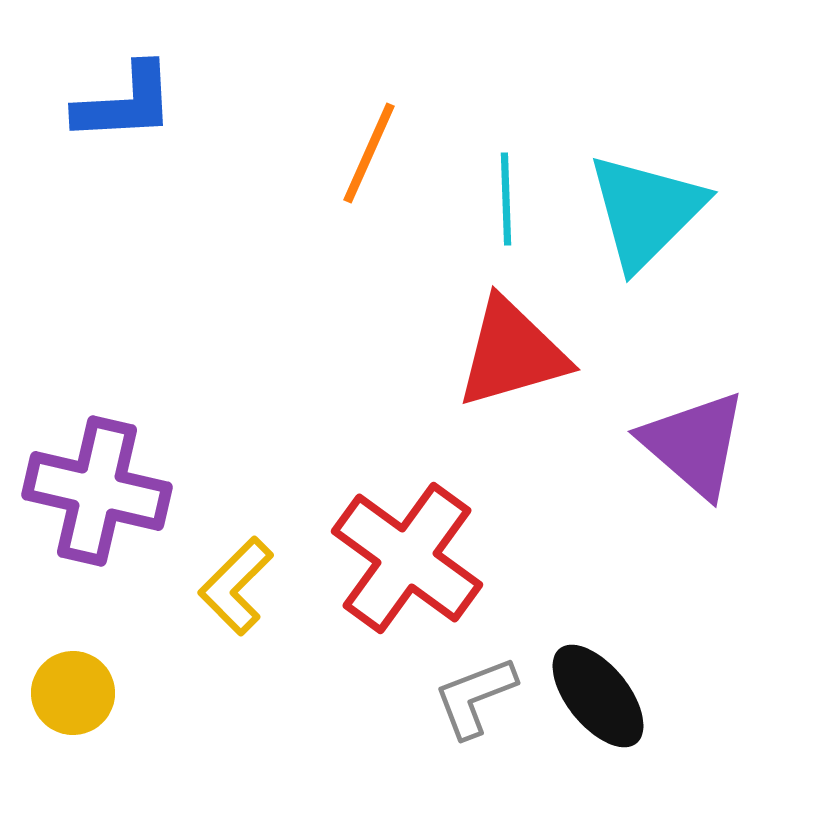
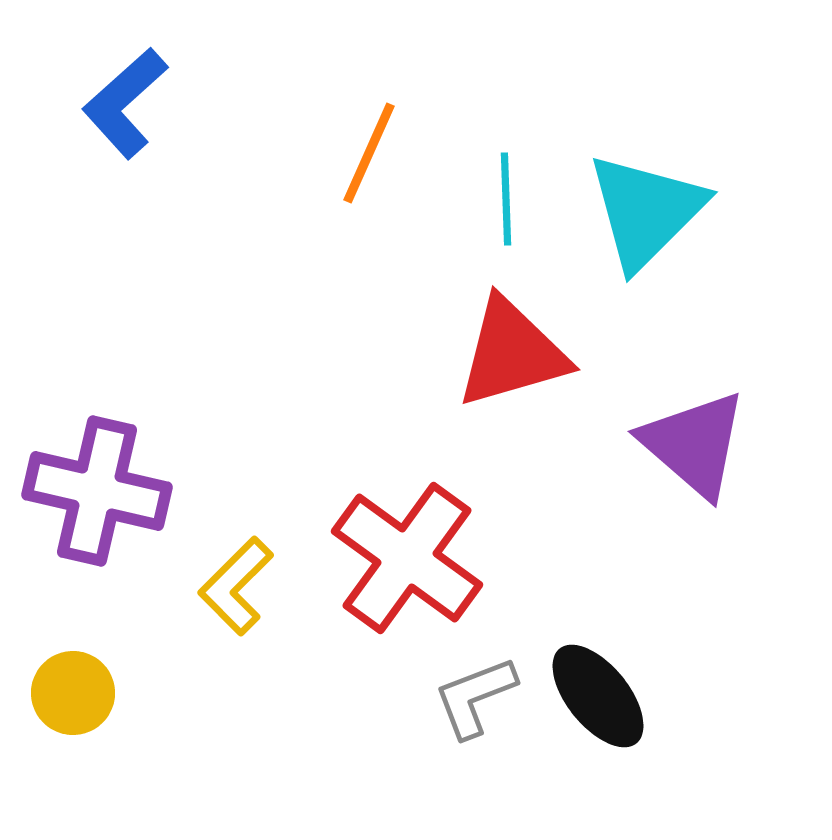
blue L-shape: rotated 141 degrees clockwise
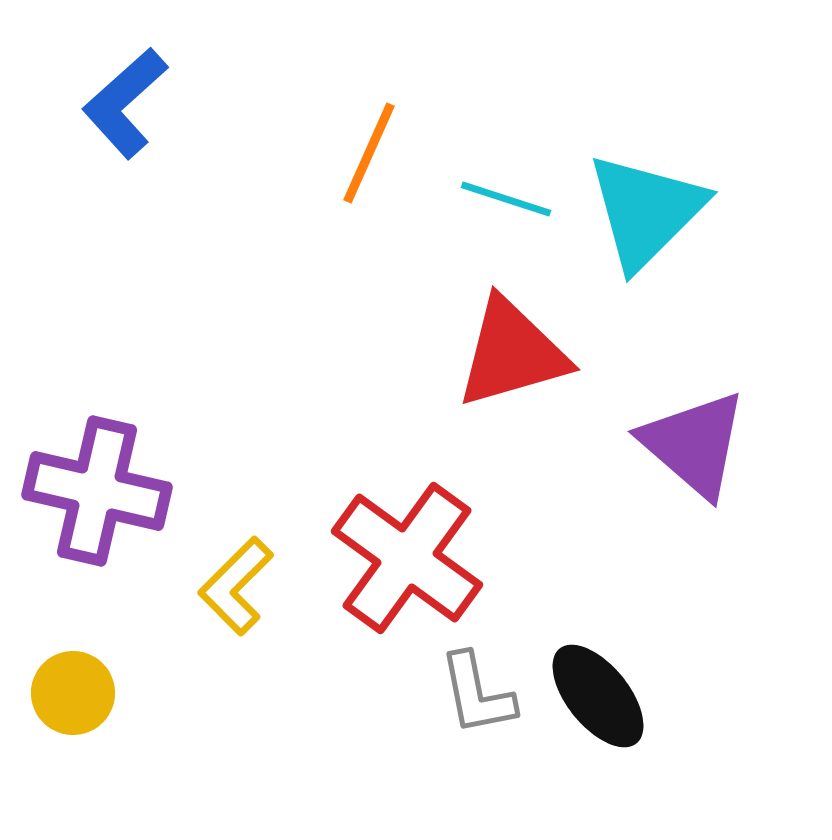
cyan line: rotated 70 degrees counterclockwise
gray L-shape: moved 2 px right, 3 px up; rotated 80 degrees counterclockwise
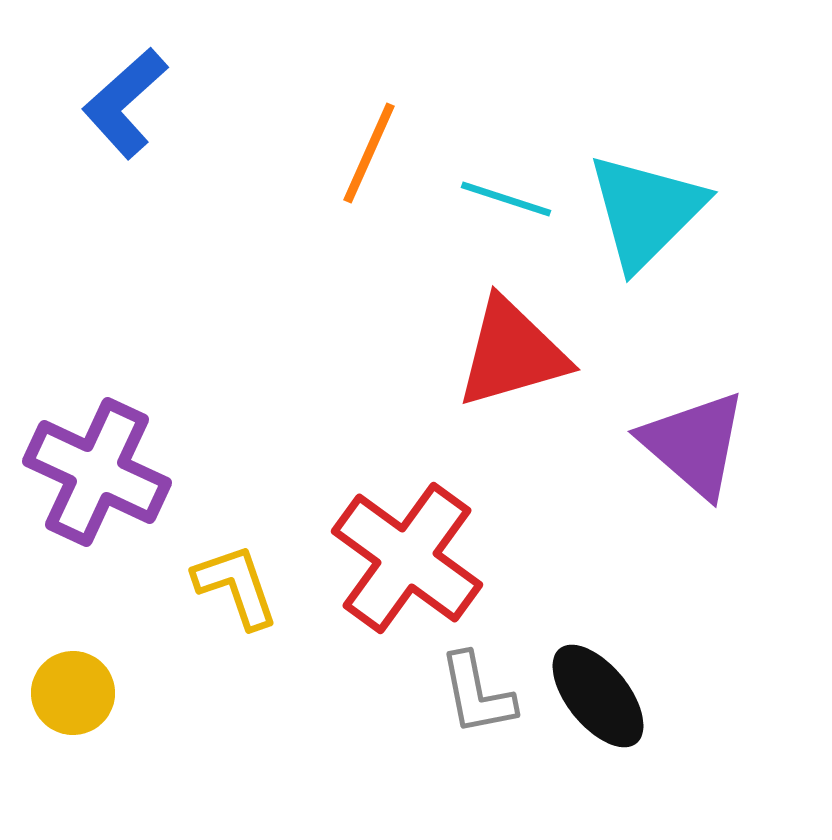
purple cross: moved 19 px up; rotated 12 degrees clockwise
yellow L-shape: rotated 116 degrees clockwise
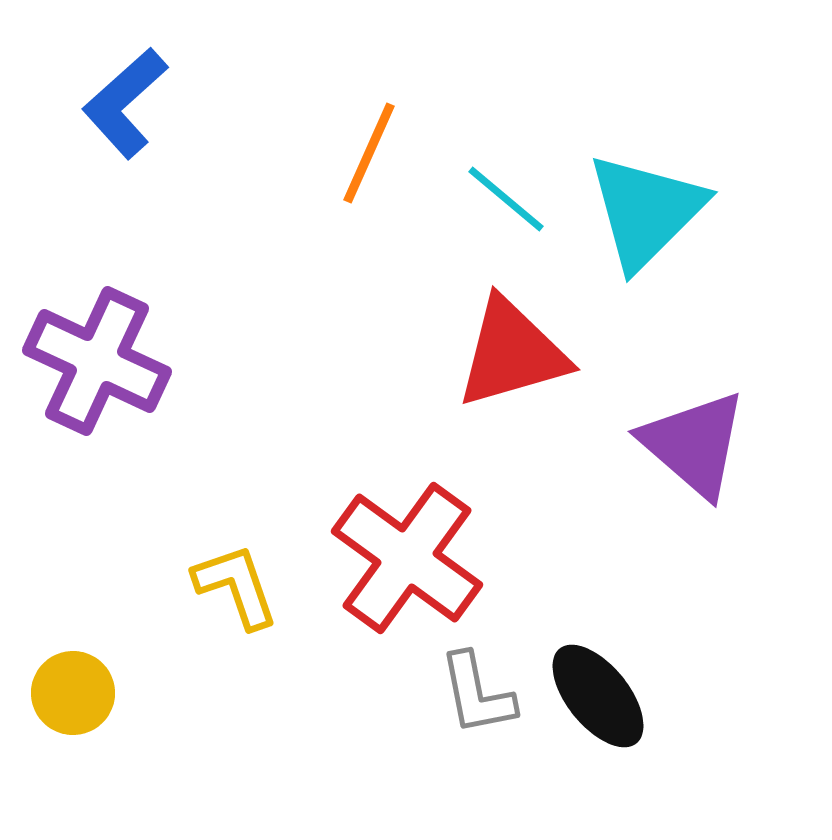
cyan line: rotated 22 degrees clockwise
purple cross: moved 111 px up
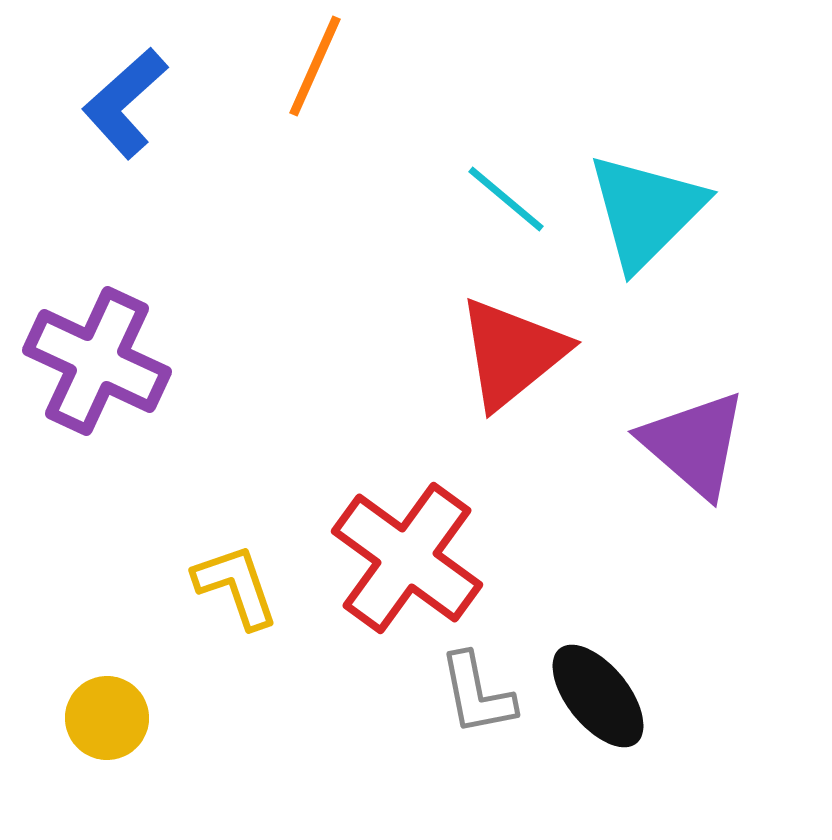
orange line: moved 54 px left, 87 px up
red triangle: rotated 23 degrees counterclockwise
yellow circle: moved 34 px right, 25 px down
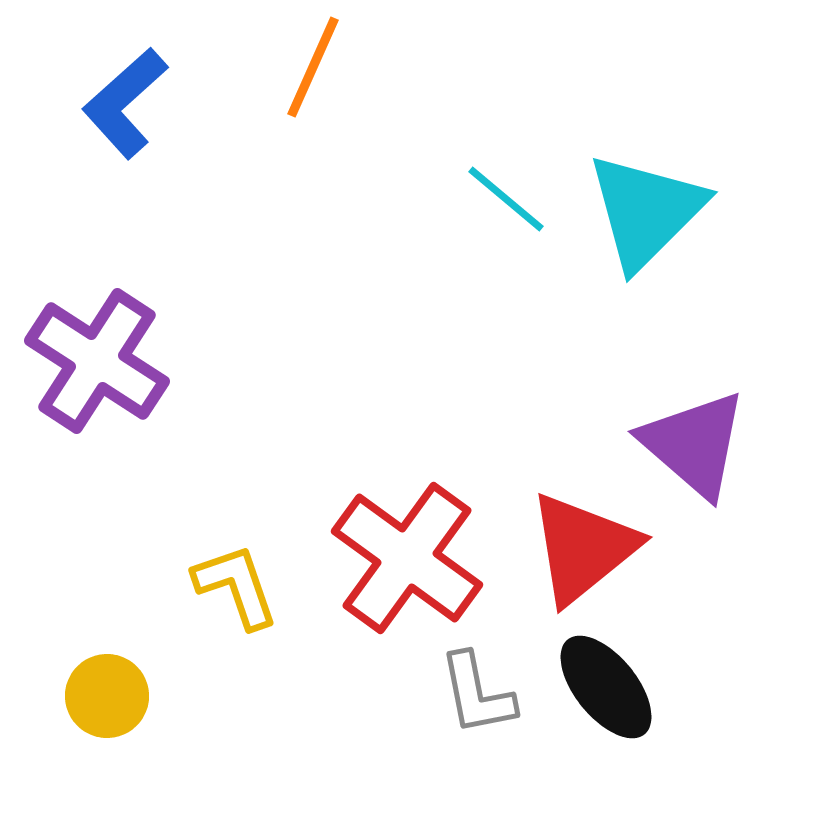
orange line: moved 2 px left, 1 px down
red triangle: moved 71 px right, 195 px down
purple cross: rotated 8 degrees clockwise
black ellipse: moved 8 px right, 9 px up
yellow circle: moved 22 px up
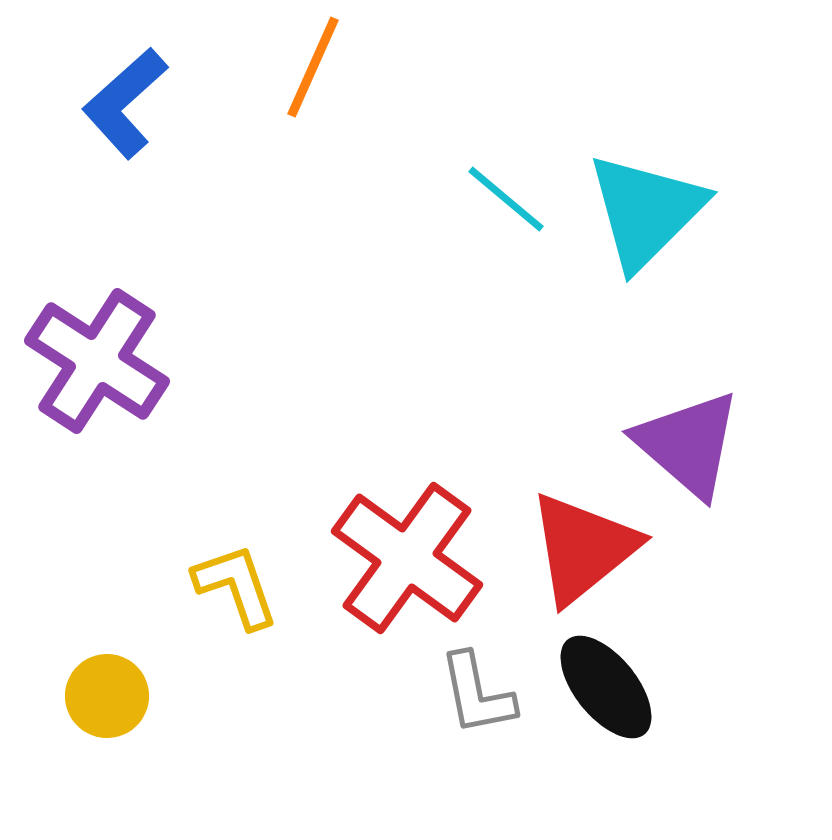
purple triangle: moved 6 px left
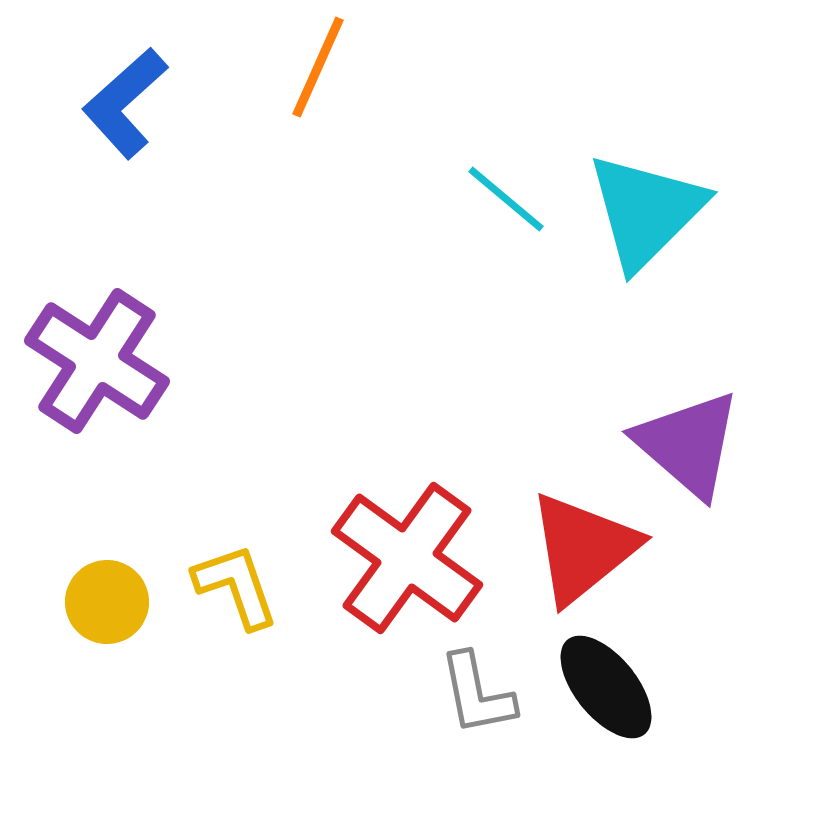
orange line: moved 5 px right
yellow circle: moved 94 px up
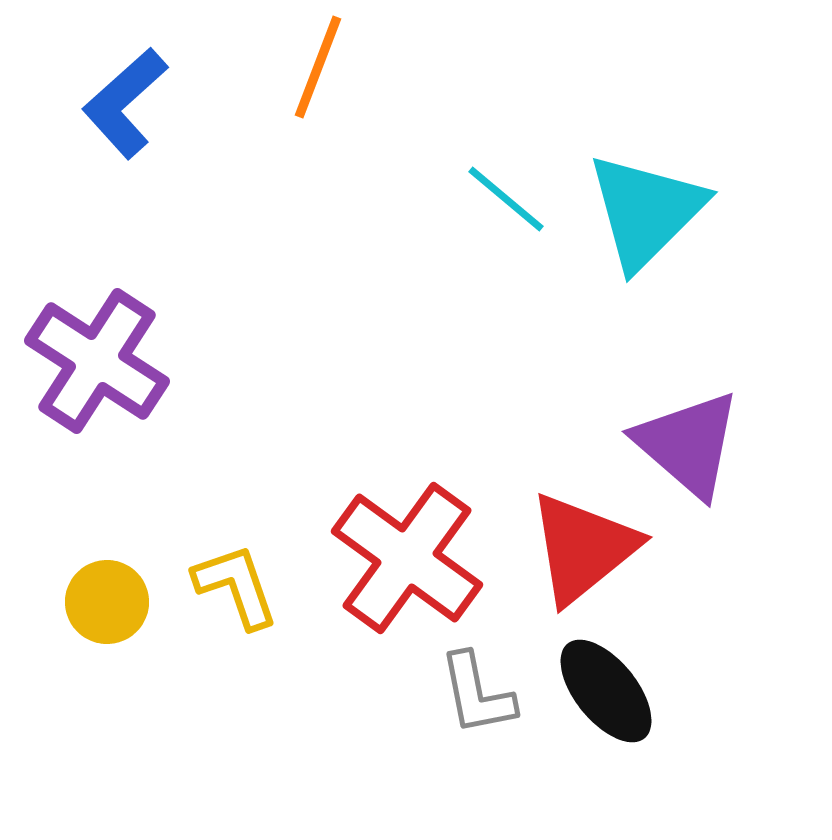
orange line: rotated 3 degrees counterclockwise
black ellipse: moved 4 px down
